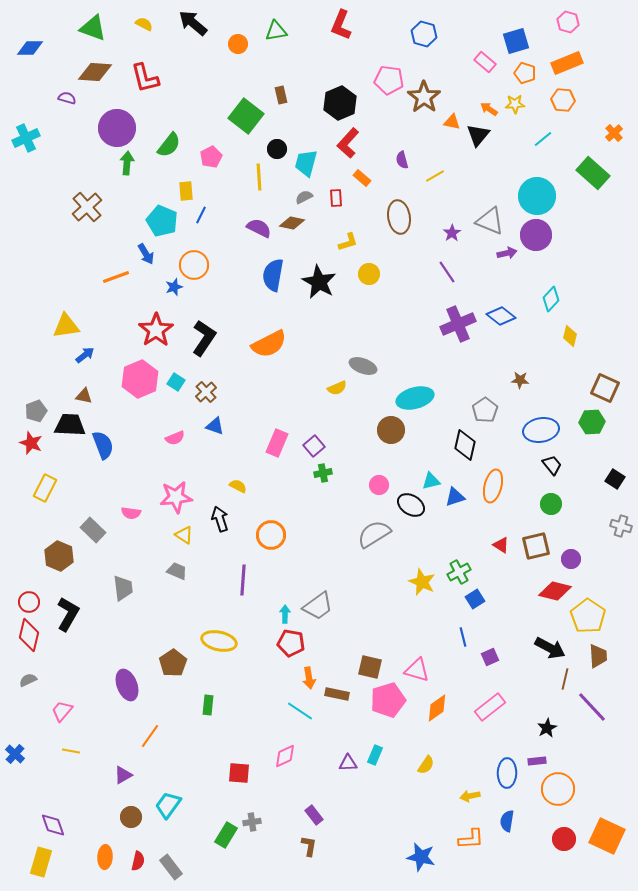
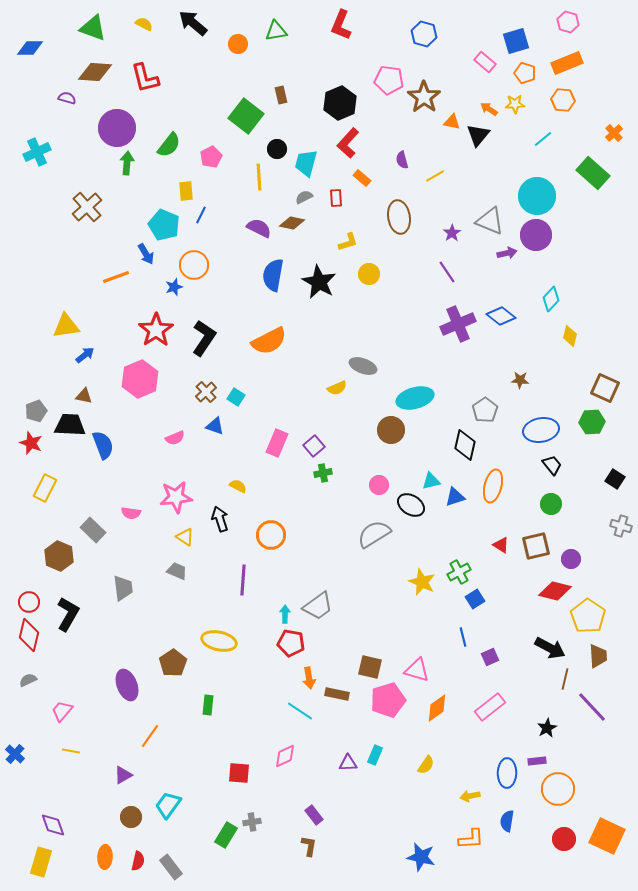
cyan cross at (26, 138): moved 11 px right, 14 px down
cyan pentagon at (162, 221): moved 2 px right, 4 px down
orange semicircle at (269, 344): moved 3 px up
cyan square at (176, 382): moved 60 px right, 15 px down
yellow triangle at (184, 535): moved 1 px right, 2 px down
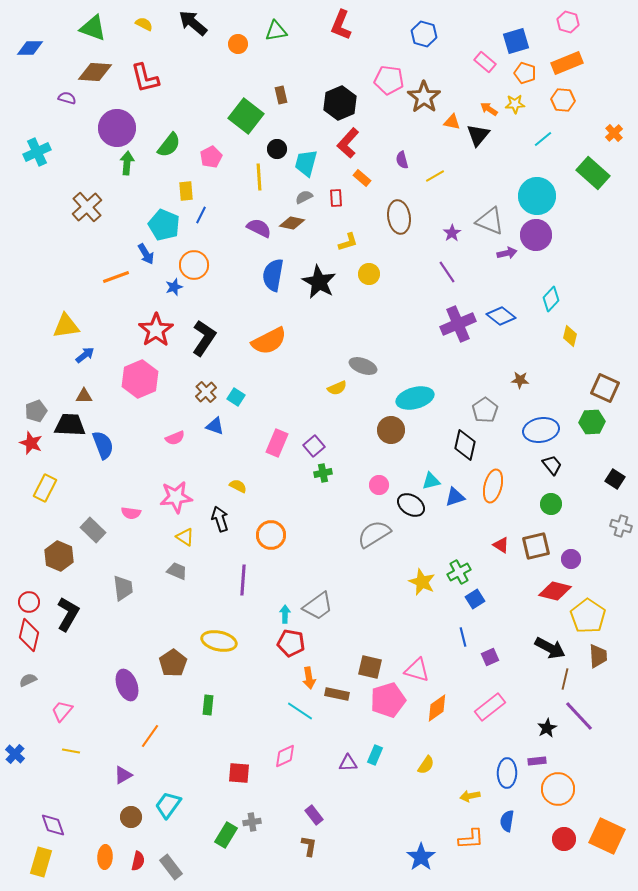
brown triangle at (84, 396): rotated 12 degrees counterclockwise
purple line at (592, 707): moved 13 px left, 9 px down
blue star at (421, 857): rotated 24 degrees clockwise
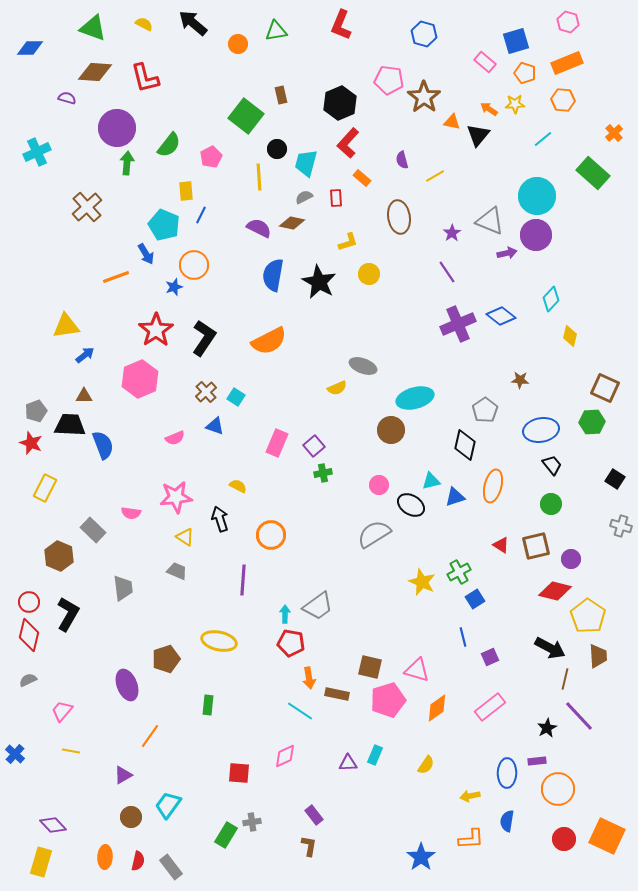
brown pentagon at (173, 663): moved 7 px left, 4 px up; rotated 16 degrees clockwise
purple diamond at (53, 825): rotated 24 degrees counterclockwise
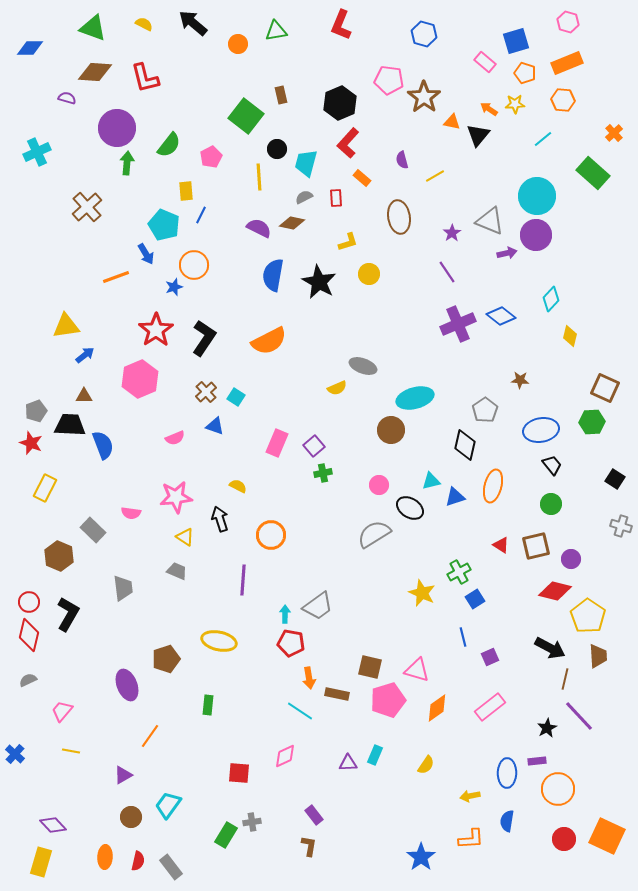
black ellipse at (411, 505): moved 1 px left, 3 px down
yellow star at (422, 582): moved 11 px down
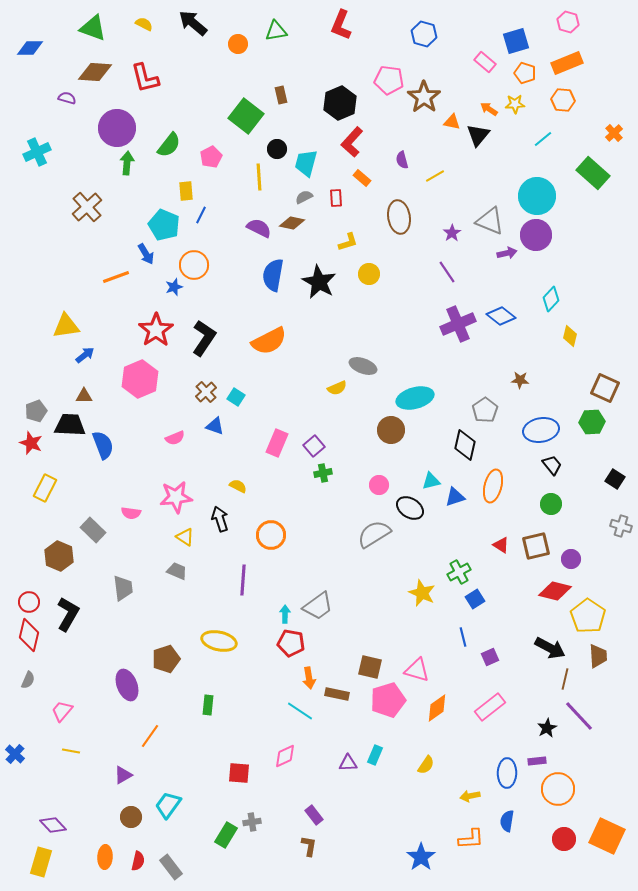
red L-shape at (348, 143): moved 4 px right, 1 px up
gray semicircle at (28, 680): rotated 138 degrees clockwise
